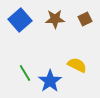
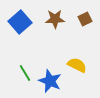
blue square: moved 2 px down
blue star: rotated 15 degrees counterclockwise
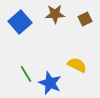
brown star: moved 5 px up
green line: moved 1 px right, 1 px down
blue star: moved 2 px down
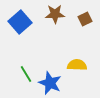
yellow semicircle: rotated 24 degrees counterclockwise
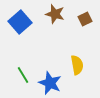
brown star: rotated 18 degrees clockwise
yellow semicircle: rotated 78 degrees clockwise
green line: moved 3 px left, 1 px down
